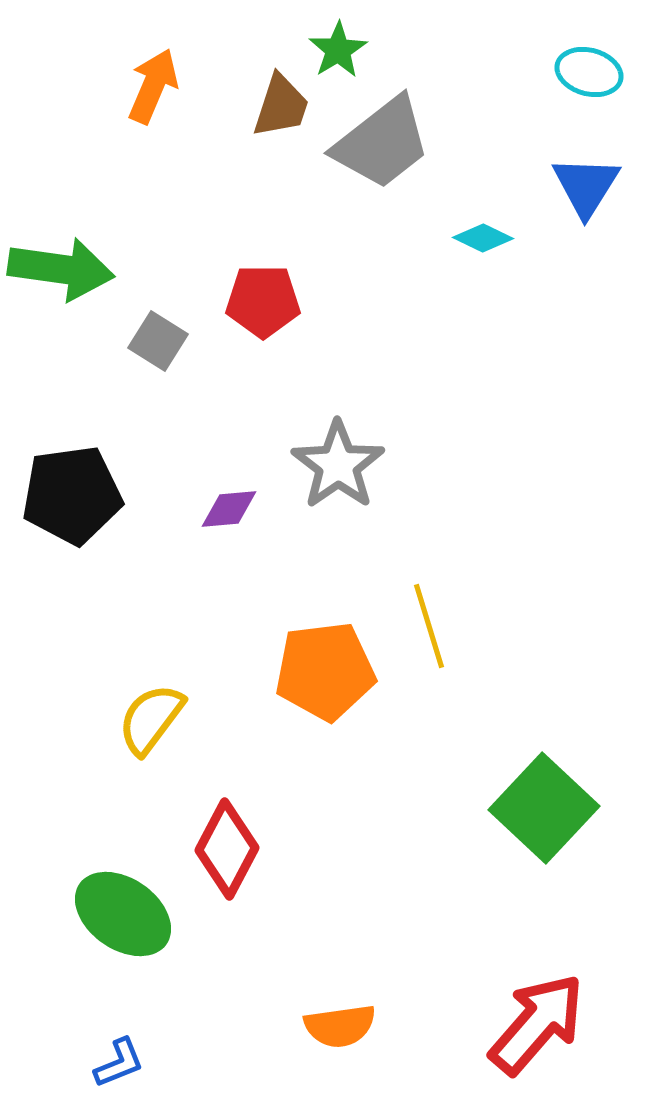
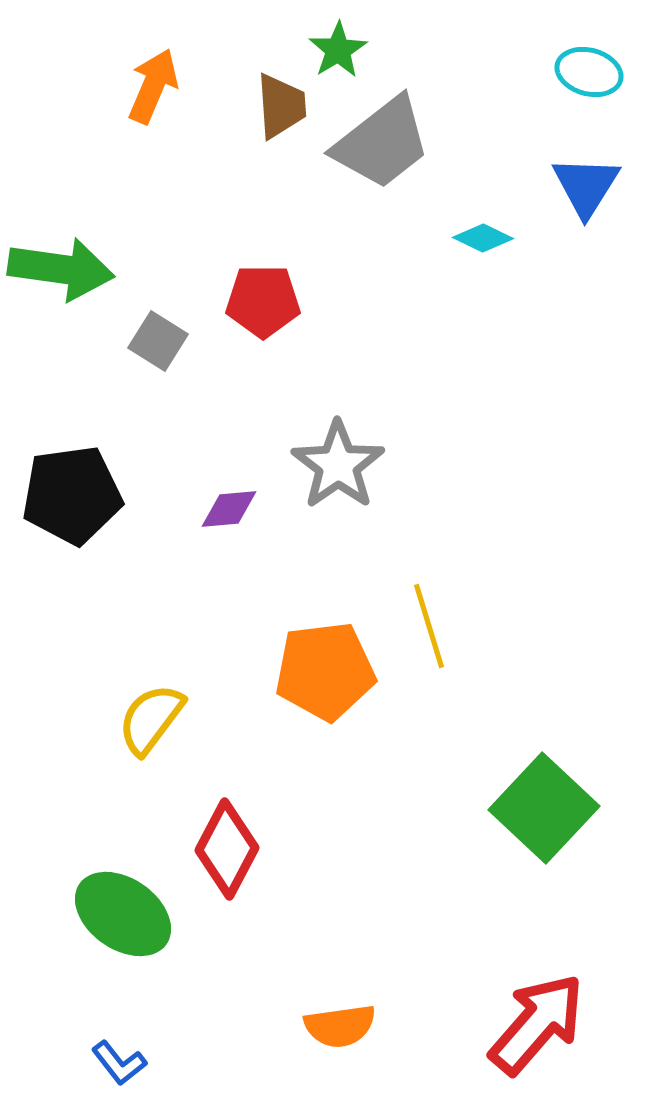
brown trapezoid: rotated 22 degrees counterclockwise
blue L-shape: rotated 74 degrees clockwise
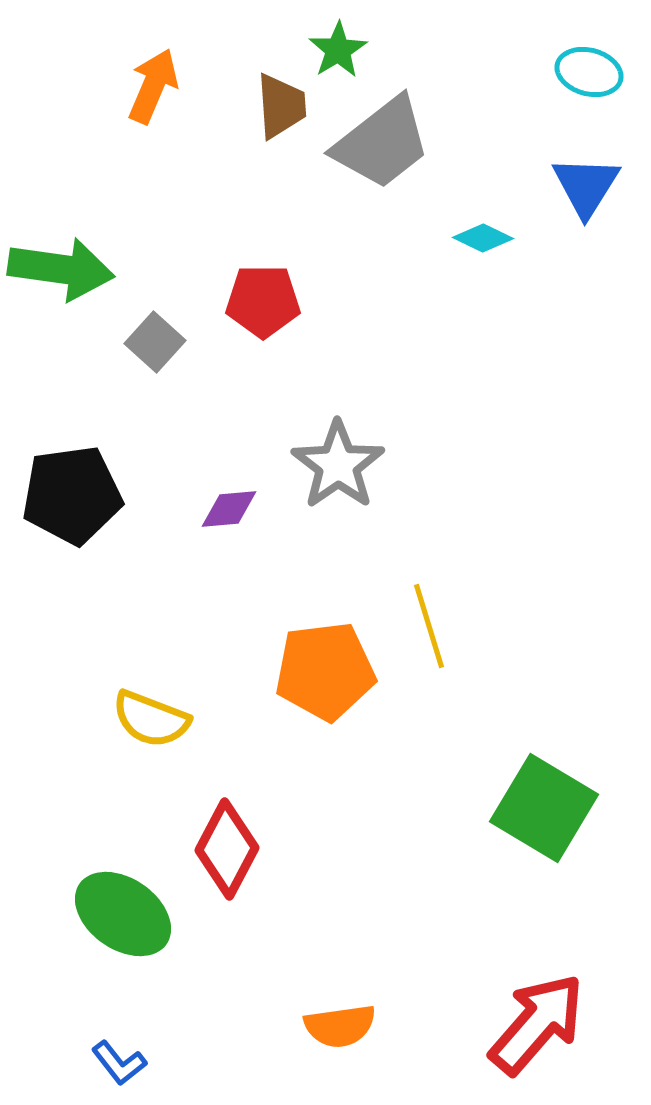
gray square: moved 3 px left, 1 px down; rotated 10 degrees clockwise
yellow semicircle: rotated 106 degrees counterclockwise
green square: rotated 12 degrees counterclockwise
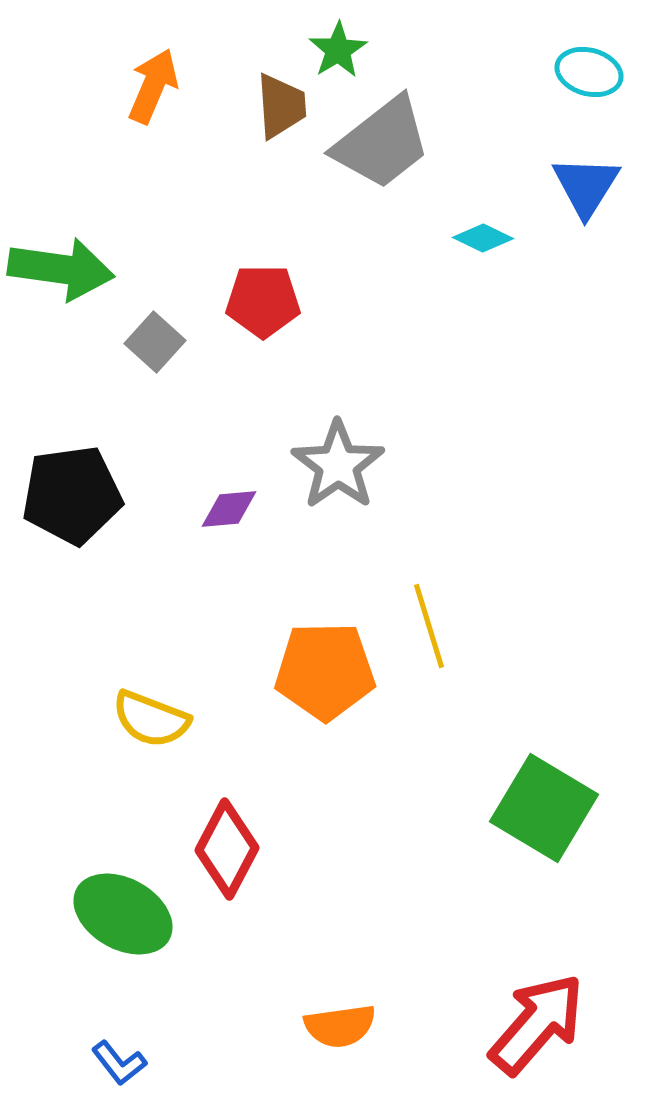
orange pentagon: rotated 6 degrees clockwise
green ellipse: rotated 6 degrees counterclockwise
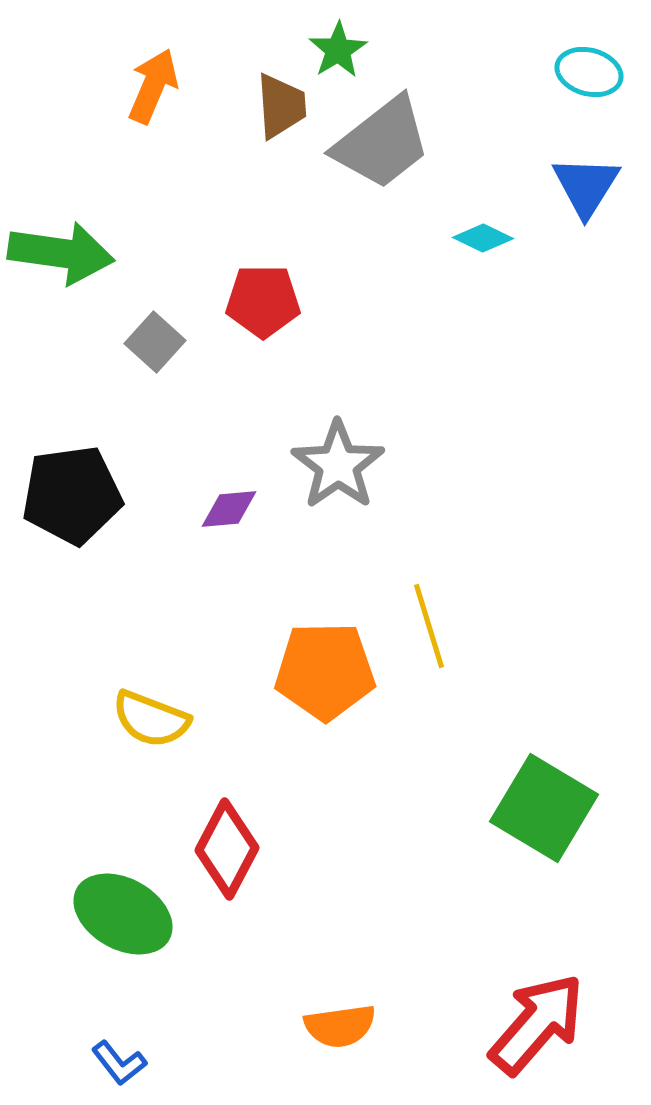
green arrow: moved 16 px up
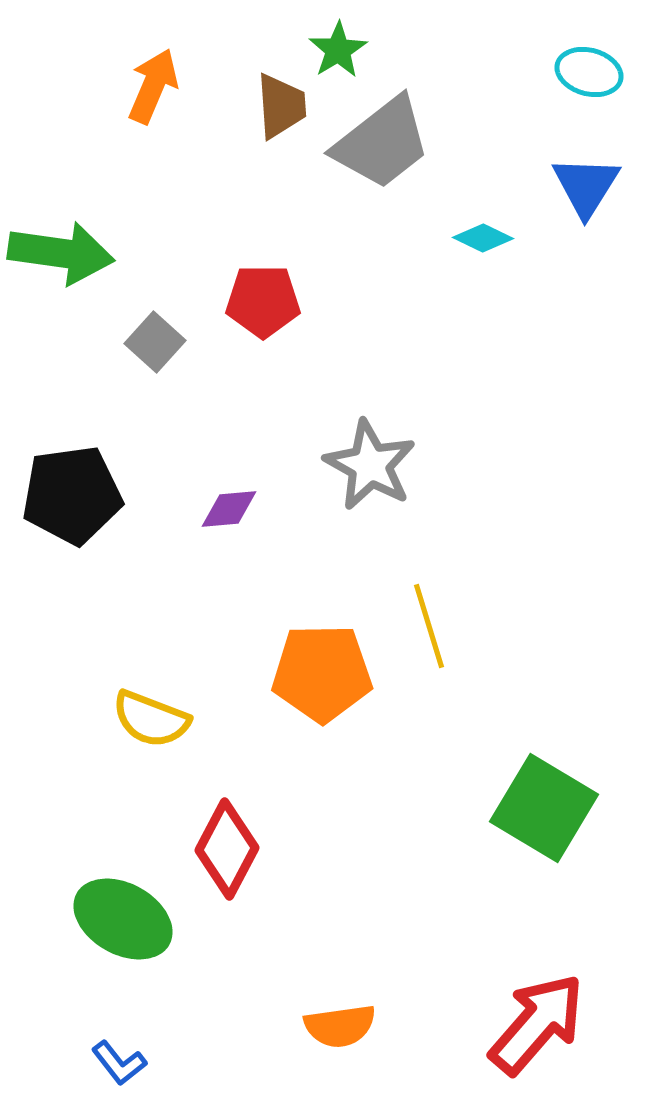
gray star: moved 32 px right; rotated 8 degrees counterclockwise
orange pentagon: moved 3 px left, 2 px down
green ellipse: moved 5 px down
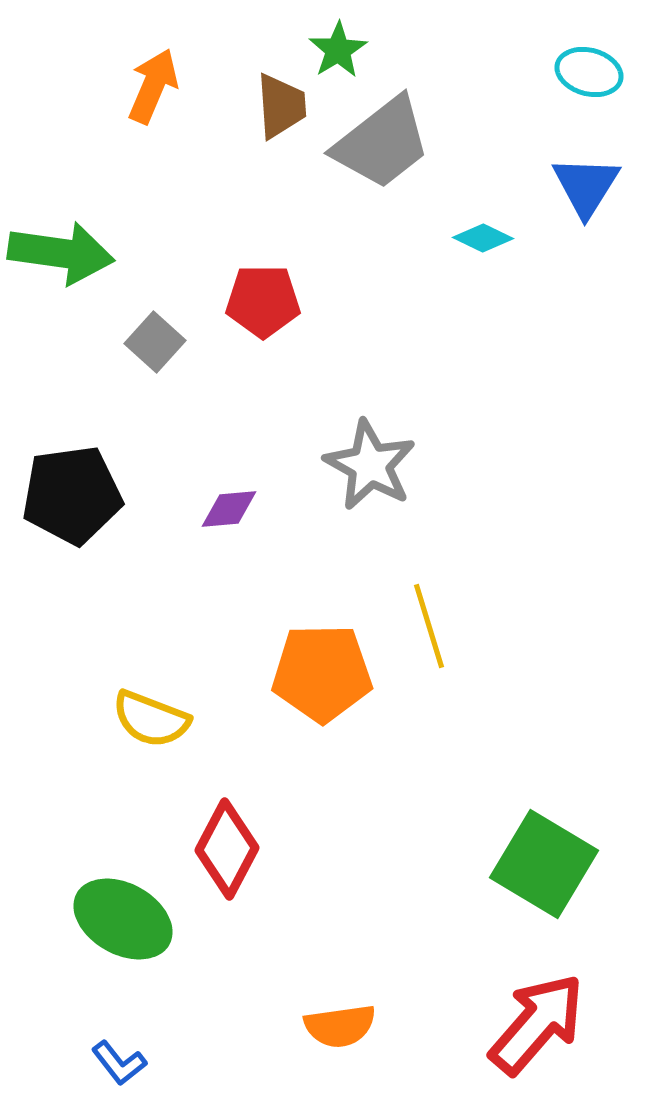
green square: moved 56 px down
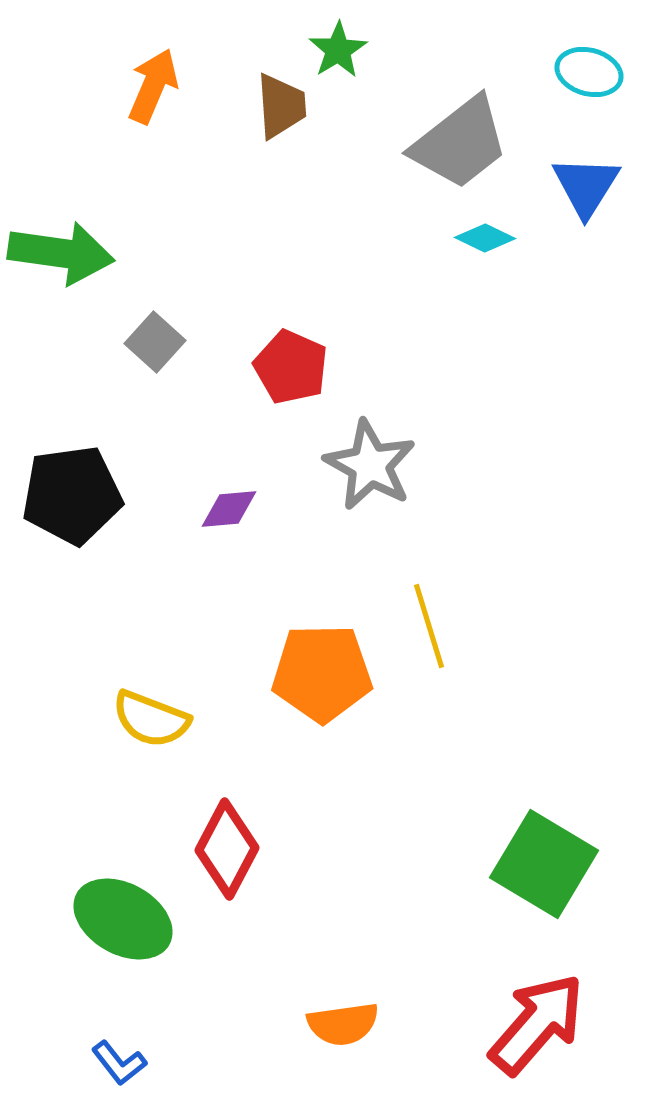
gray trapezoid: moved 78 px right
cyan diamond: moved 2 px right
red pentagon: moved 28 px right, 66 px down; rotated 24 degrees clockwise
orange semicircle: moved 3 px right, 2 px up
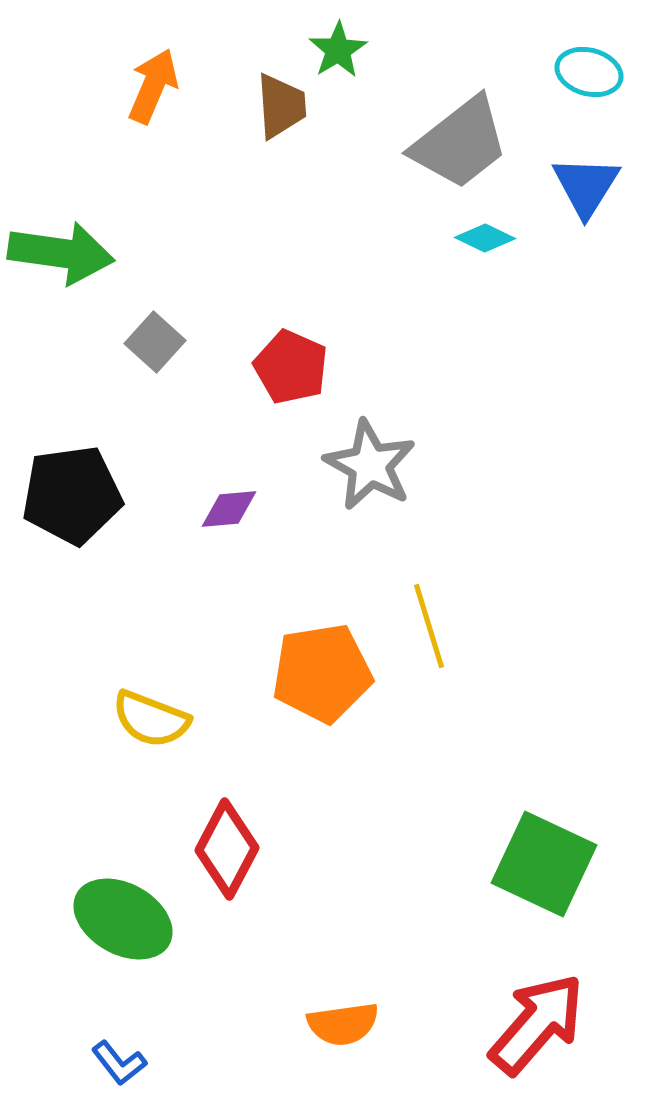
orange pentagon: rotated 8 degrees counterclockwise
green square: rotated 6 degrees counterclockwise
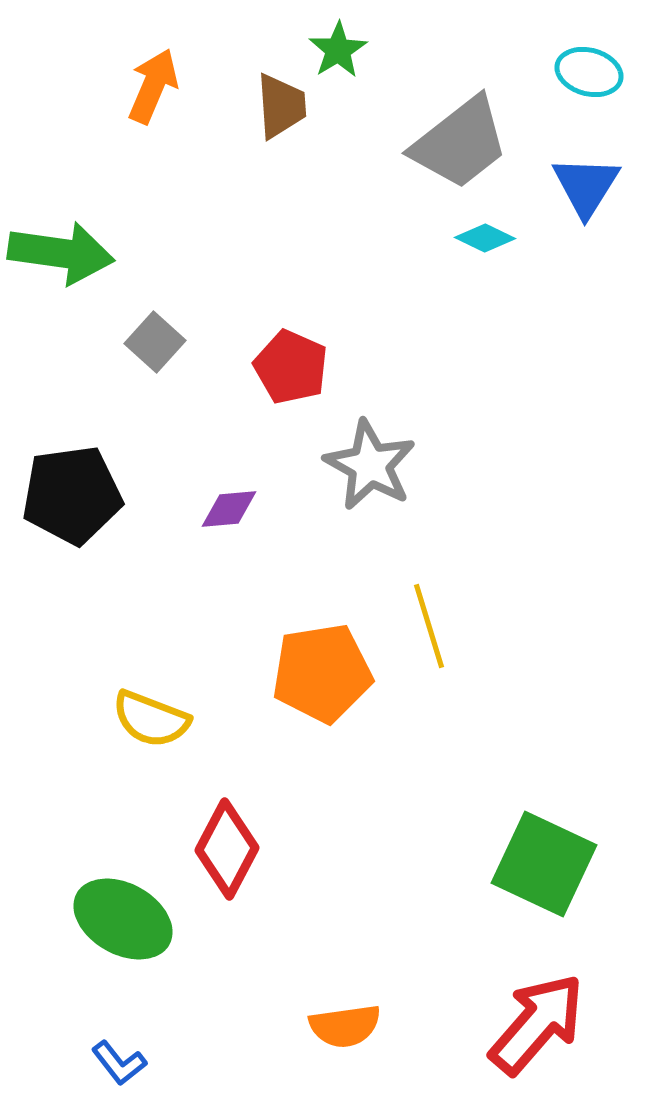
orange semicircle: moved 2 px right, 2 px down
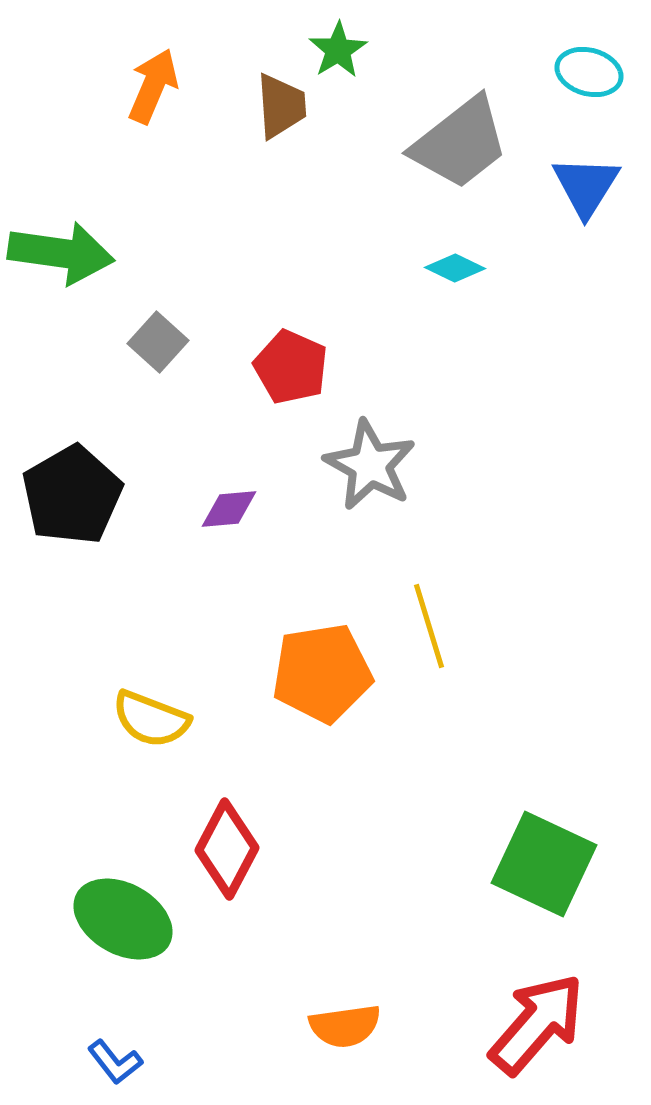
cyan diamond: moved 30 px left, 30 px down
gray square: moved 3 px right
black pentagon: rotated 22 degrees counterclockwise
blue L-shape: moved 4 px left, 1 px up
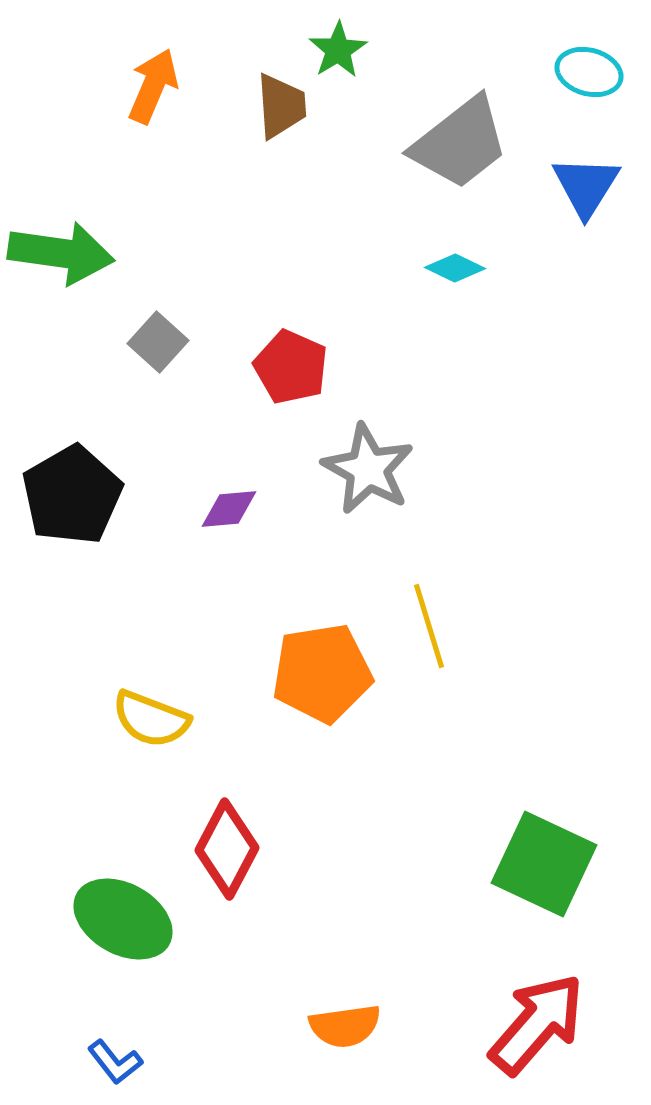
gray star: moved 2 px left, 4 px down
